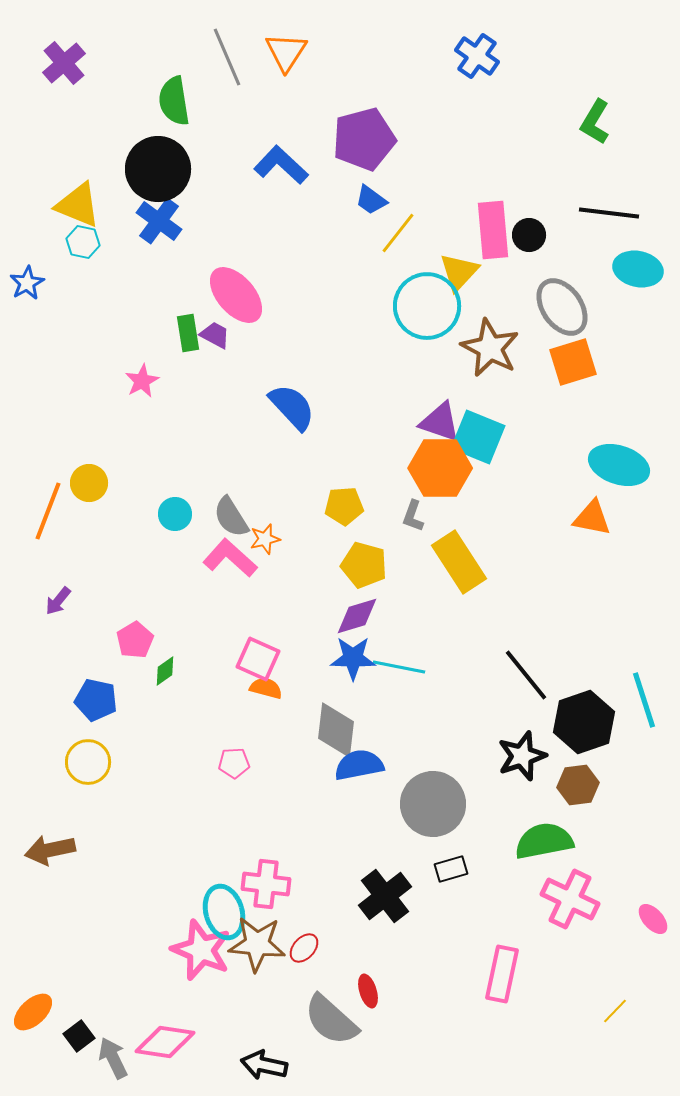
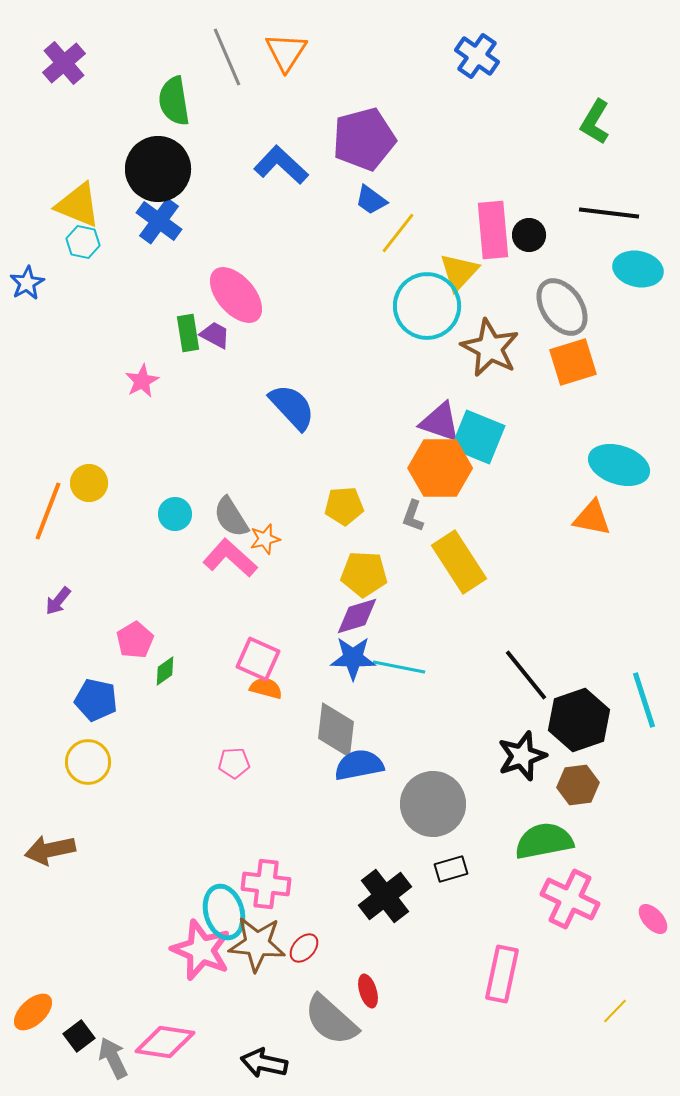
yellow pentagon at (364, 565): moved 9 px down; rotated 12 degrees counterclockwise
black hexagon at (584, 722): moved 5 px left, 2 px up
black arrow at (264, 1065): moved 2 px up
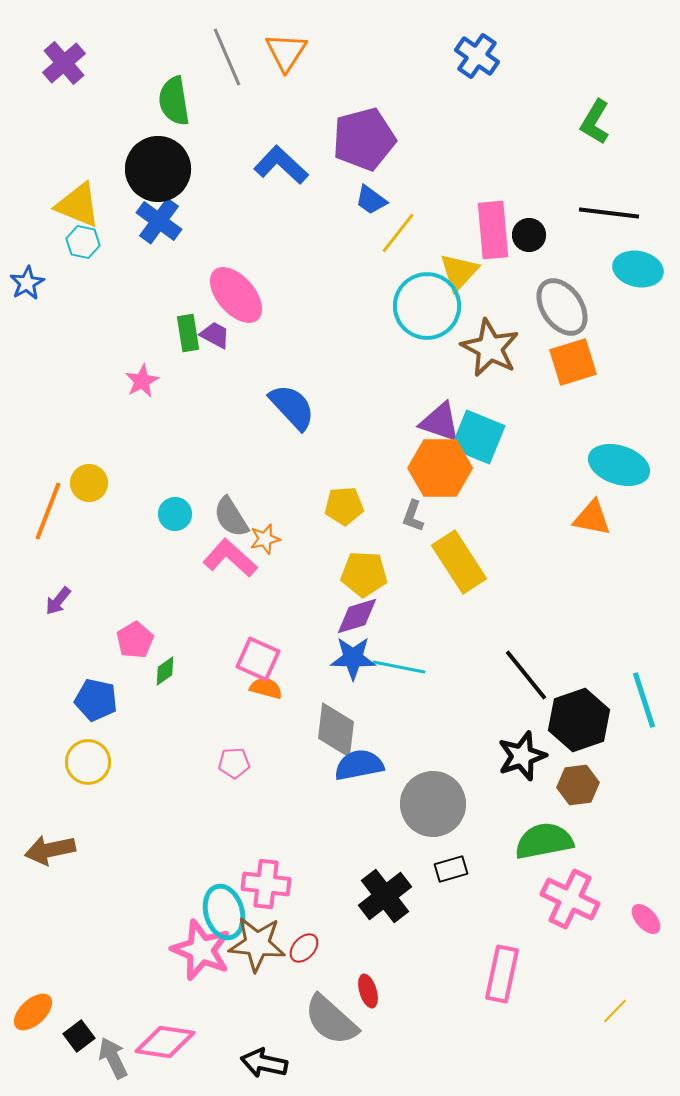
pink ellipse at (653, 919): moved 7 px left
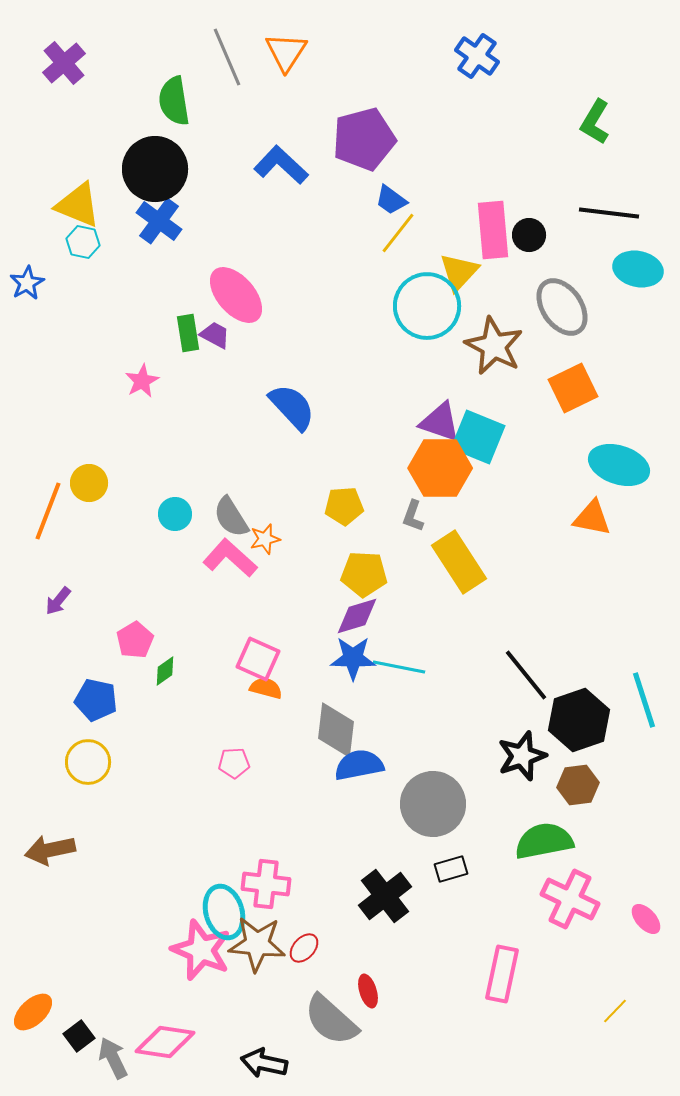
black circle at (158, 169): moved 3 px left
blue trapezoid at (371, 200): moved 20 px right
brown star at (490, 348): moved 4 px right, 2 px up
orange square at (573, 362): moved 26 px down; rotated 9 degrees counterclockwise
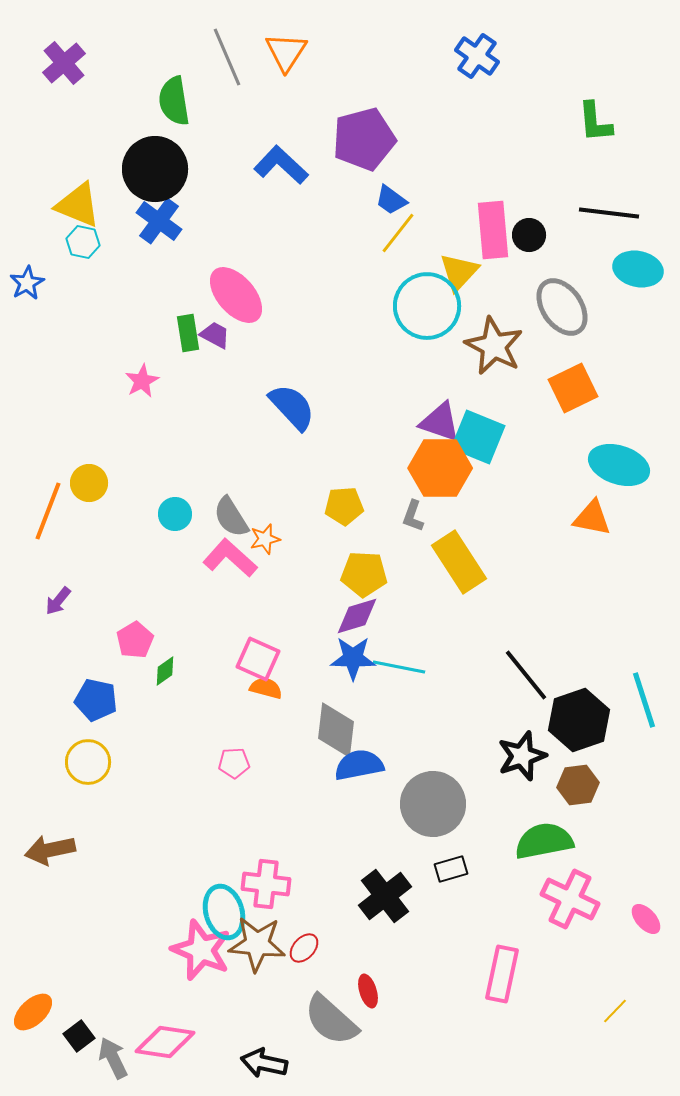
green L-shape at (595, 122): rotated 36 degrees counterclockwise
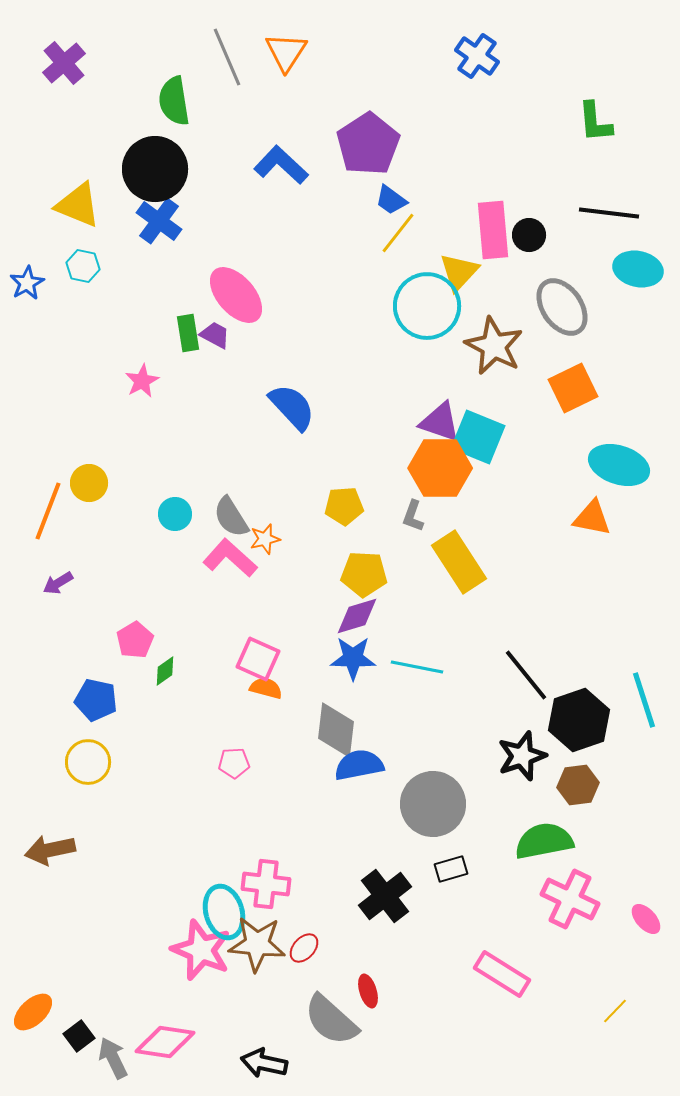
purple pentagon at (364, 139): moved 4 px right, 5 px down; rotated 18 degrees counterclockwise
cyan hexagon at (83, 242): moved 24 px down
purple arrow at (58, 601): moved 18 px up; rotated 20 degrees clockwise
cyan line at (399, 667): moved 18 px right
pink rectangle at (502, 974): rotated 70 degrees counterclockwise
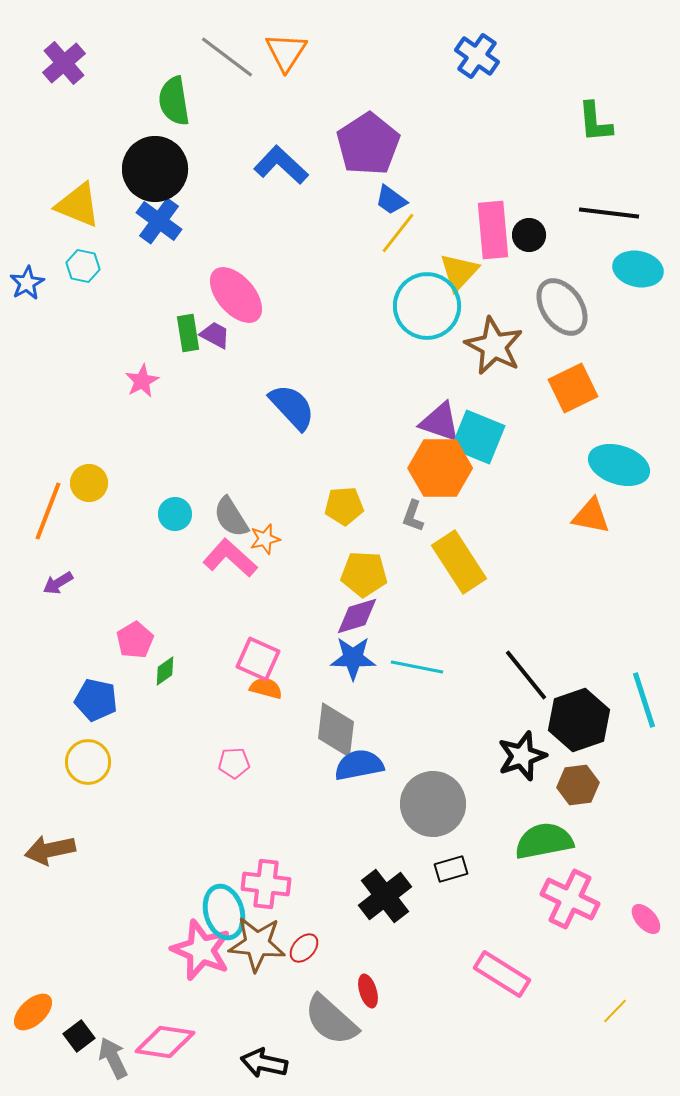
gray line at (227, 57): rotated 30 degrees counterclockwise
orange triangle at (592, 518): moved 1 px left, 2 px up
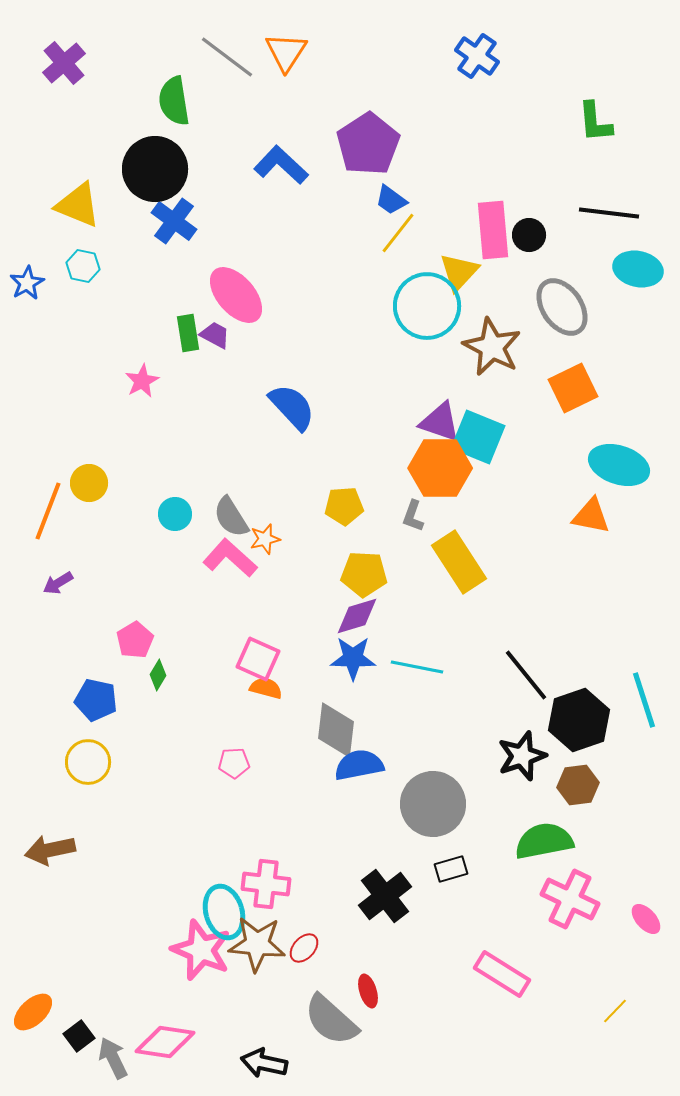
blue cross at (159, 221): moved 15 px right
brown star at (494, 346): moved 2 px left, 1 px down
green diamond at (165, 671): moved 7 px left, 4 px down; rotated 24 degrees counterclockwise
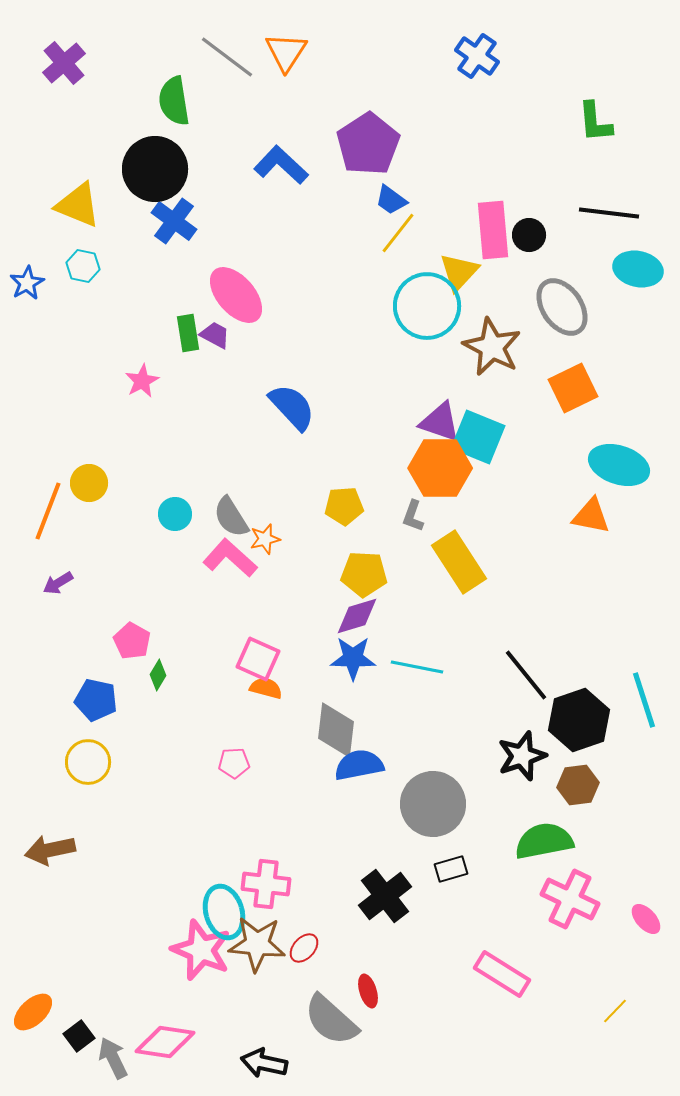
pink pentagon at (135, 640): moved 3 px left, 1 px down; rotated 12 degrees counterclockwise
